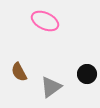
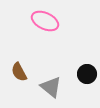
gray triangle: rotated 45 degrees counterclockwise
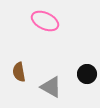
brown semicircle: rotated 18 degrees clockwise
gray triangle: rotated 10 degrees counterclockwise
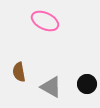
black circle: moved 10 px down
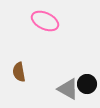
gray triangle: moved 17 px right, 2 px down
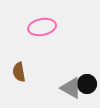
pink ellipse: moved 3 px left, 6 px down; rotated 36 degrees counterclockwise
gray triangle: moved 3 px right, 1 px up
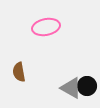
pink ellipse: moved 4 px right
black circle: moved 2 px down
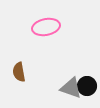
gray triangle: rotated 10 degrees counterclockwise
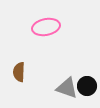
brown semicircle: rotated 12 degrees clockwise
gray triangle: moved 4 px left
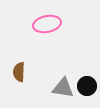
pink ellipse: moved 1 px right, 3 px up
gray triangle: moved 4 px left; rotated 10 degrees counterclockwise
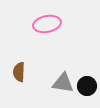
gray triangle: moved 5 px up
